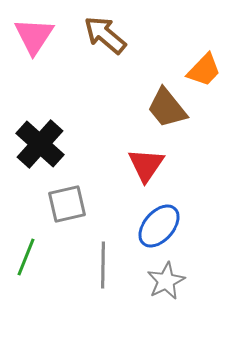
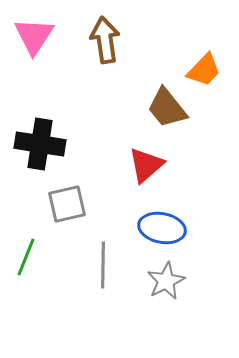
brown arrow: moved 5 px down; rotated 42 degrees clockwise
black cross: rotated 33 degrees counterclockwise
red triangle: rotated 15 degrees clockwise
blue ellipse: moved 3 px right, 2 px down; rotated 60 degrees clockwise
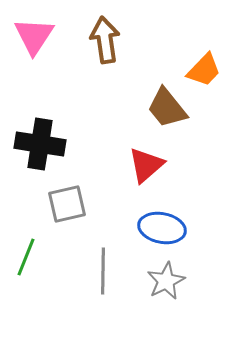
gray line: moved 6 px down
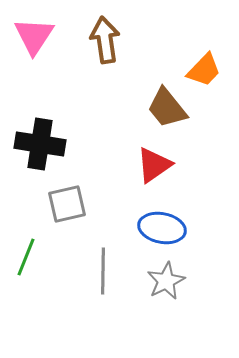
red triangle: moved 8 px right; rotated 6 degrees clockwise
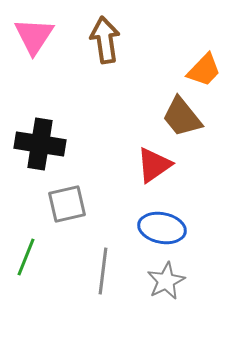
brown trapezoid: moved 15 px right, 9 px down
gray line: rotated 6 degrees clockwise
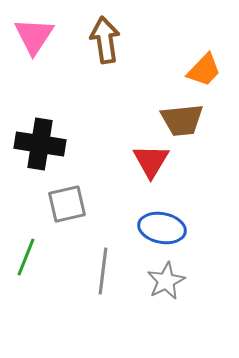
brown trapezoid: moved 3 px down; rotated 57 degrees counterclockwise
red triangle: moved 3 px left, 4 px up; rotated 24 degrees counterclockwise
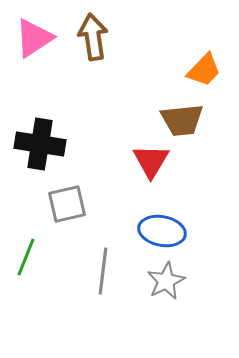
pink triangle: moved 2 px down; rotated 24 degrees clockwise
brown arrow: moved 12 px left, 3 px up
blue ellipse: moved 3 px down
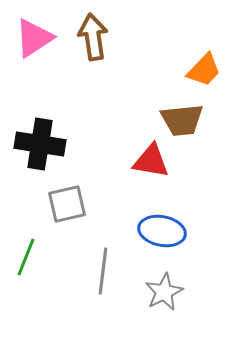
red triangle: rotated 51 degrees counterclockwise
gray star: moved 2 px left, 11 px down
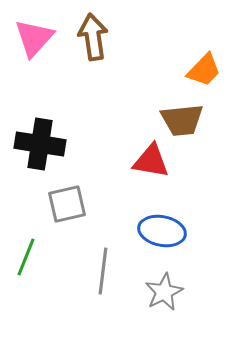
pink triangle: rotated 15 degrees counterclockwise
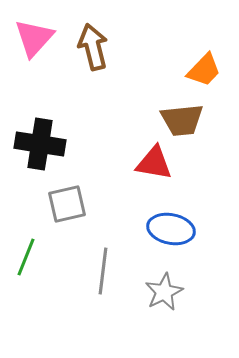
brown arrow: moved 10 px down; rotated 6 degrees counterclockwise
red triangle: moved 3 px right, 2 px down
blue ellipse: moved 9 px right, 2 px up
